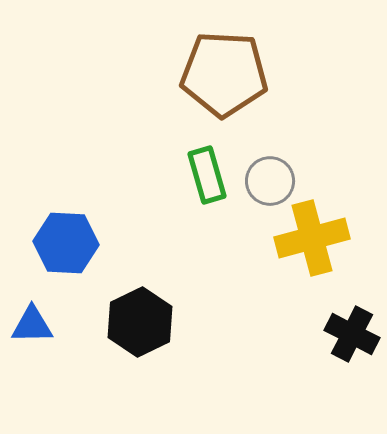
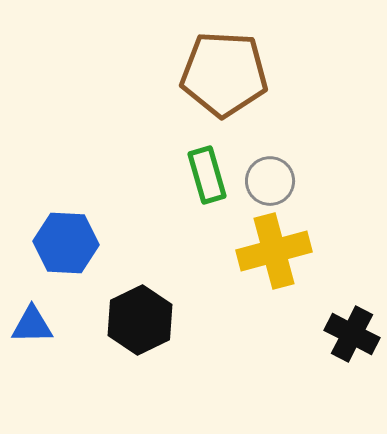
yellow cross: moved 38 px left, 13 px down
black hexagon: moved 2 px up
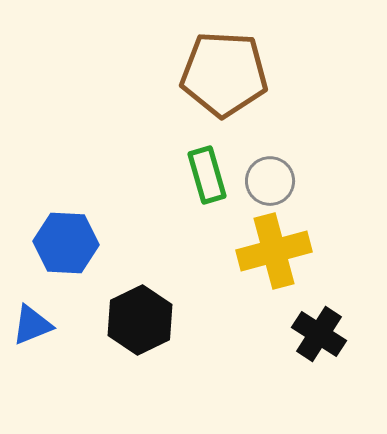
blue triangle: rotated 21 degrees counterclockwise
black cross: moved 33 px left; rotated 6 degrees clockwise
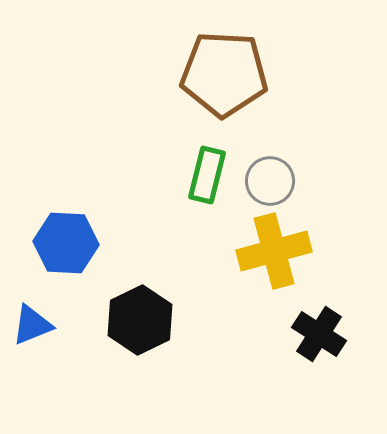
green rectangle: rotated 30 degrees clockwise
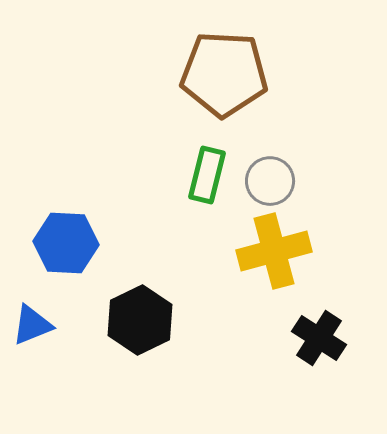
black cross: moved 4 px down
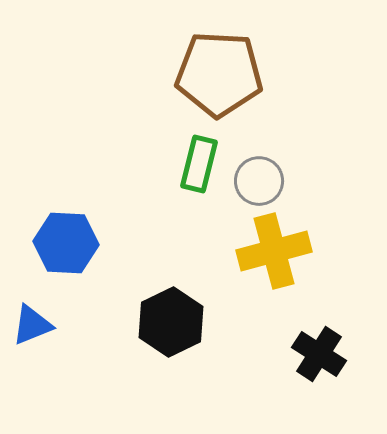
brown pentagon: moved 5 px left
green rectangle: moved 8 px left, 11 px up
gray circle: moved 11 px left
black hexagon: moved 31 px right, 2 px down
black cross: moved 16 px down
